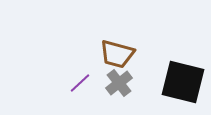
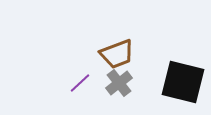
brown trapezoid: rotated 36 degrees counterclockwise
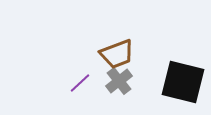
gray cross: moved 2 px up
